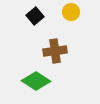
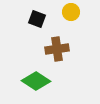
black square: moved 2 px right, 3 px down; rotated 30 degrees counterclockwise
brown cross: moved 2 px right, 2 px up
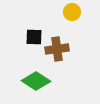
yellow circle: moved 1 px right
black square: moved 3 px left, 18 px down; rotated 18 degrees counterclockwise
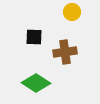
brown cross: moved 8 px right, 3 px down
green diamond: moved 2 px down
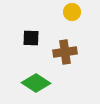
black square: moved 3 px left, 1 px down
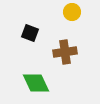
black square: moved 1 px left, 5 px up; rotated 18 degrees clockwise
green diamond: rotated 32 degrees clockwise
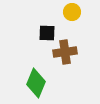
black square: moved 17 px right; rotated 18 degrees counterclockwise
green diamond: rotated 48 degrees clockwise
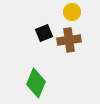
black square: moved 3 px left; rotated 24 degrees counterclockwise
brown cross: moved 4 px right, 12 px up
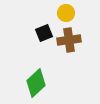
yellow circle: moved 6 px left, 1 px down
green diamond: rotated 24 degrees clockwise
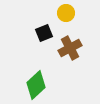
brown cross: moved 1 px right, 8 px down; rotated 20 degrees counterclockwise
green diamond: moved 2 px down
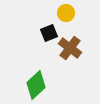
black square: moved 5 px right
brown cross: rotated 25 degrees counterclockwise
